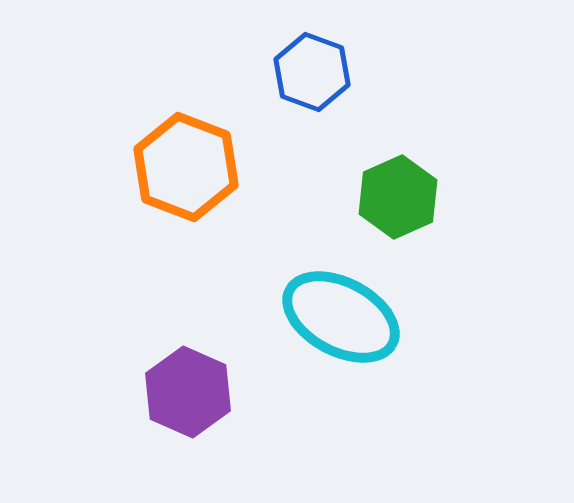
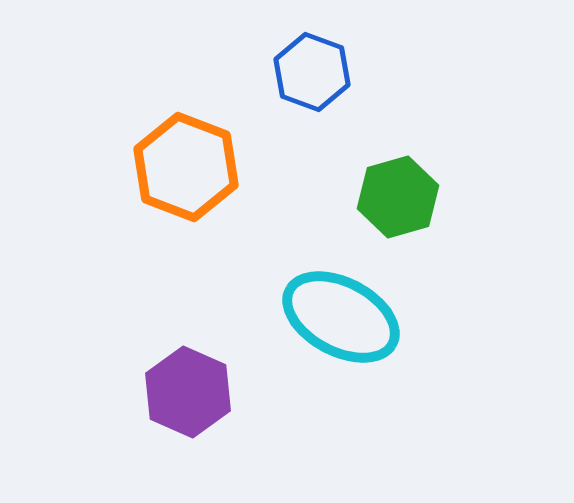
green hexagon: rotated 8 degrees clockwise
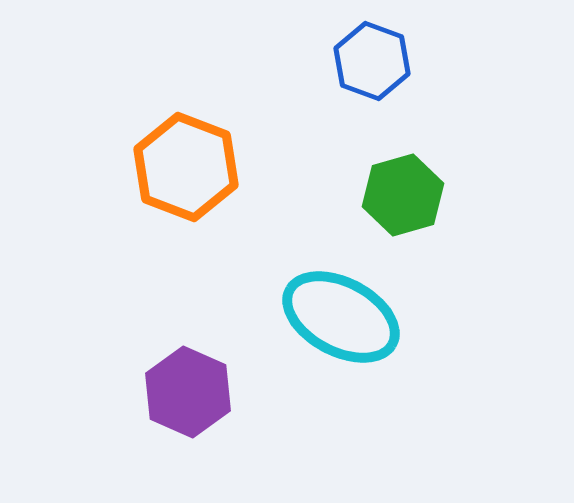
blue hexagon: moved 60 px right, 11 px up
green hexagon: moved 5 px right, 2 px up
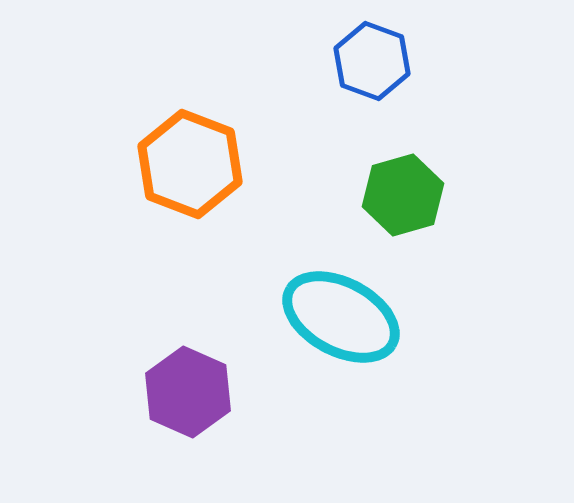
orange hexagon: moved 4 px right, 3 px up
